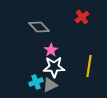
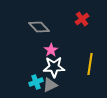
red cross: moved 2 px down
yellow line: moved 1 px right, 2 px up
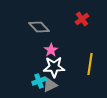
cyan cross: moved 3 px right, 1 px up
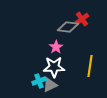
gray diamond: moved 29 px right; rotated 40 degrees counterclockwise
pink star: moved 5 px right, 3 px up
yellow line: moved 2 px down
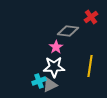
red cross: moved 9 px right, 2 px up
gray diamond: moved 4 px down
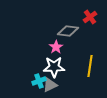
red cross: moved 1 px left
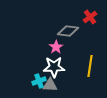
gray triangle: rotated 28 degrees clockwise
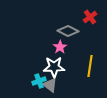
gray diamond: rotated 20 degrees clockwise
pink star: moved 4 px right
gray triangle: rotated 35 degrees clockwise
